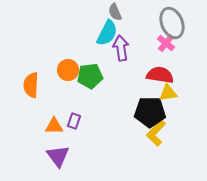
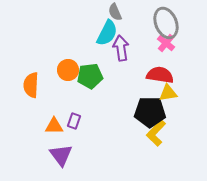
gray ellipse: moved 6 px left
purple triangle: moved 3 px right, 1 px up
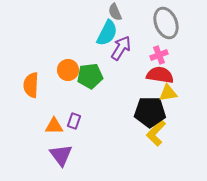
pink cross: moved 7 px left, 12 px down; rotated 30 degrees clockwise
purple arrow: rotated 40 degrees clockwise
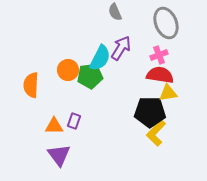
cyan semicircle: moved 7 px left, 25 px down
purple triangle: moved 2 px left
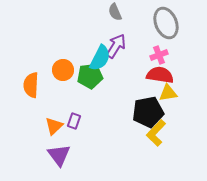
purple arrow: moved 5 px left, 2 px up
orange circle: moved 5 px left
black pentagon: moved 2 px left; rotated 12 degrees counterclockwise
orange triangle: rotated 42 degrees counterclockwise
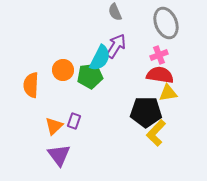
black pentagon: moved 2 px left; rotated 12 degrees clockwise
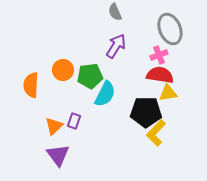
gray ellipse: moved 4 px right, 6 px down
cyan semicircle: moved 5 px right, 36 px down
purple triangle: moved 1 px left
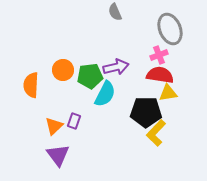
purple arrow: moved 21 px down; rotated 45 degrees clockwise
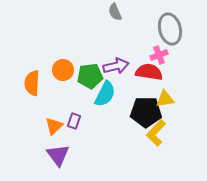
gray ellipse: rotated 8 degrees clockwise
purple arrow: moved 1 px up
red semicircle: moved 11 px left, 3 px up
orange semicircle: moved 1 px right, 2 px up
yellow triangle: moved 3 px left, 6 px down
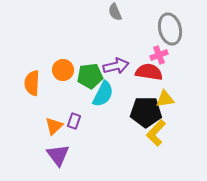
cyan semicircle: moved 2 px left
